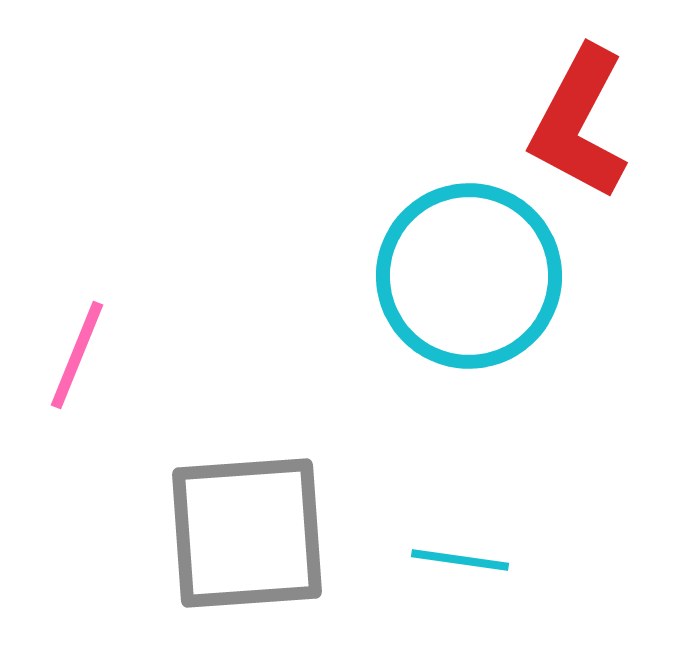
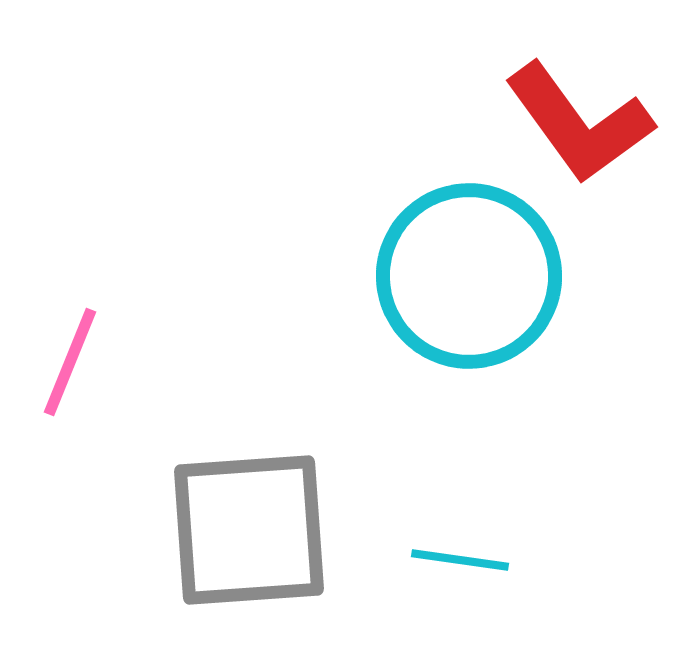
red L-shape: rotated 64 degrees counterclockwise
pink line: moved 7 px left, 7 px down
gray square: moved 2 px right, 3 px up
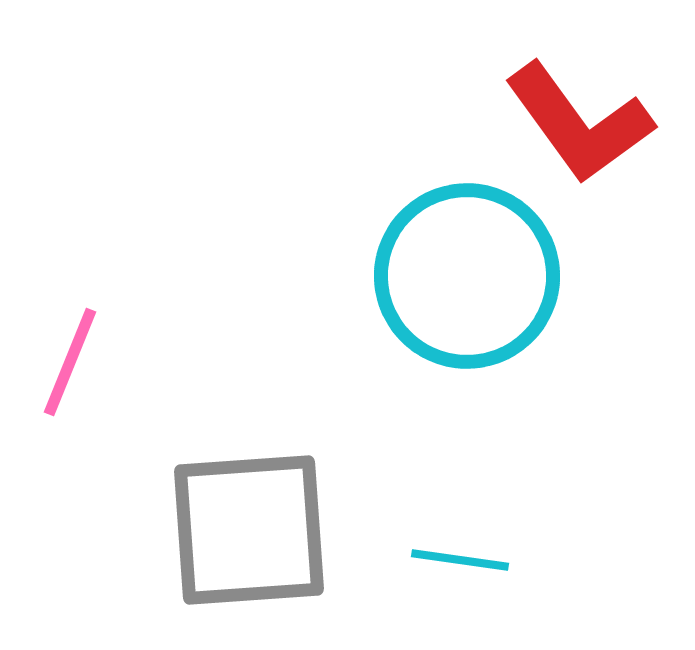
cyan circle: moved 2 px left
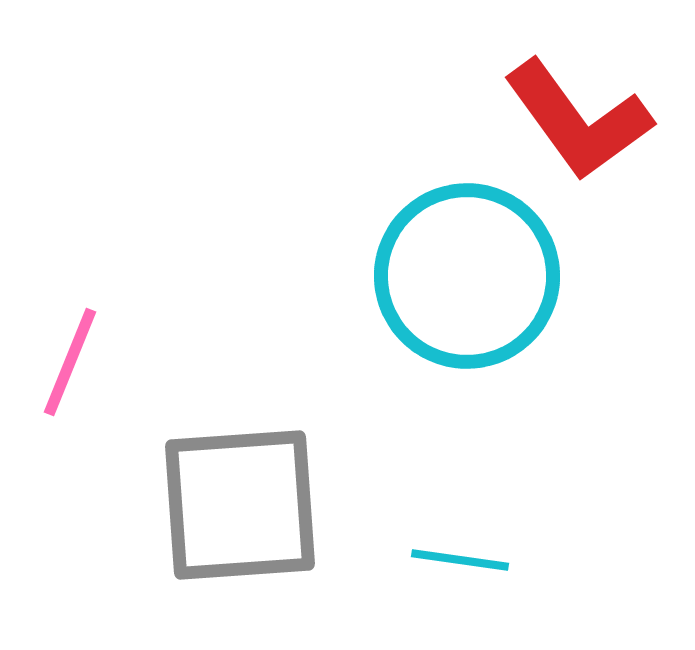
red L-shape: moved 1 px left, 3 px up
gray square: moved 9 px left, 25 px up
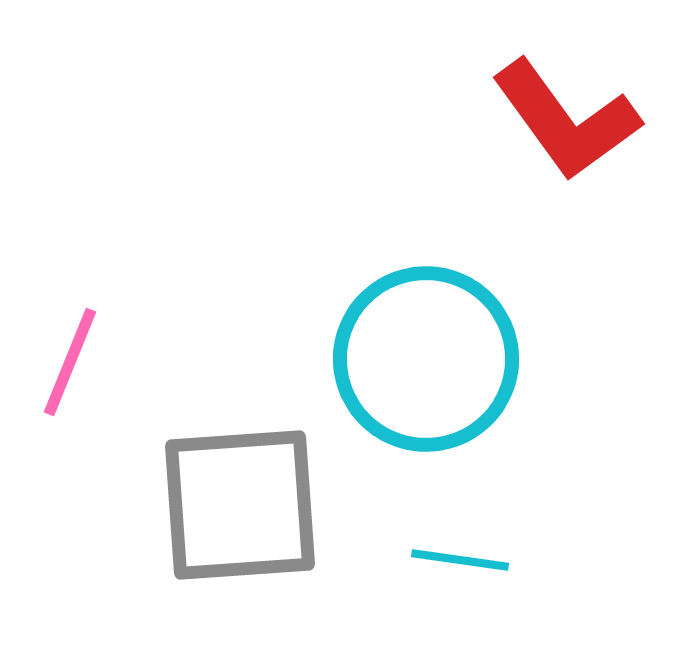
red L-shape: moved 12 px left
cyan circle: moved 41 px left, 83 px down
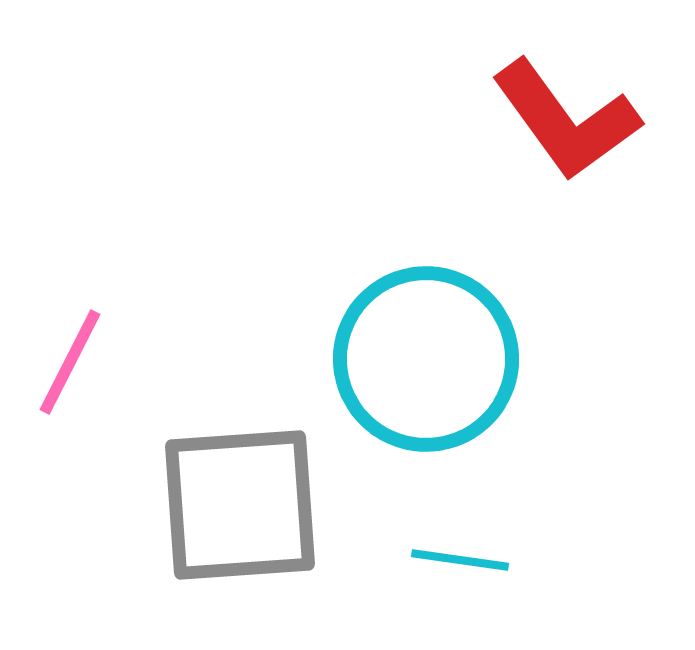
pink line: rotated 5 degrees clockwise
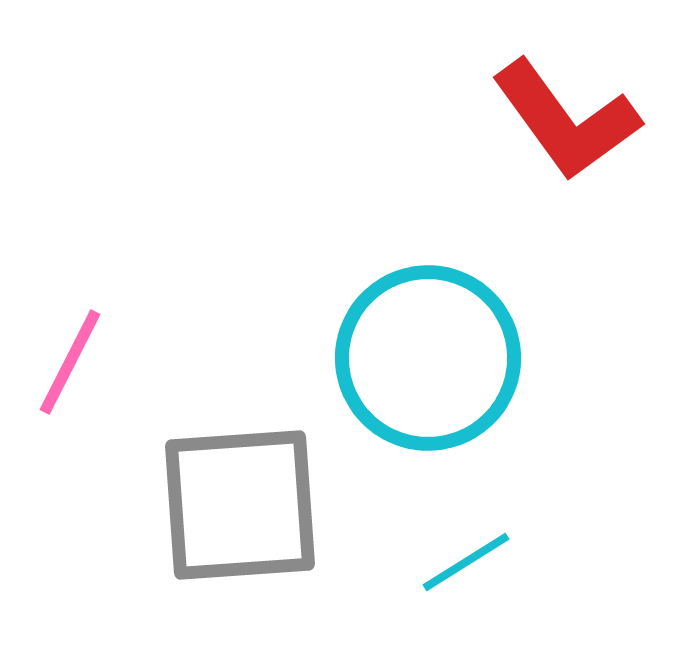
cyan circle: moved 2 px right, 1 px up
cyan line: moved 6 px right, 2 px down; rotated 40 degrees counterclockwise
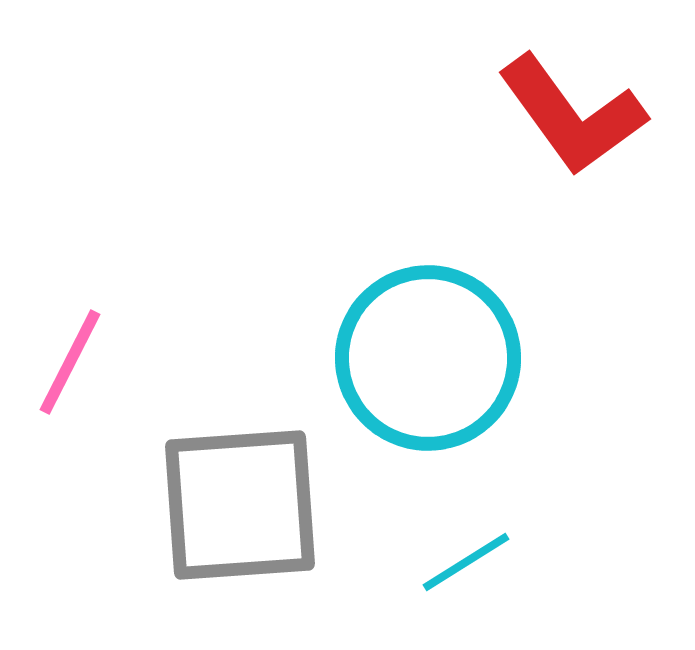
red L-shape: moved 6 px right, 5 px up
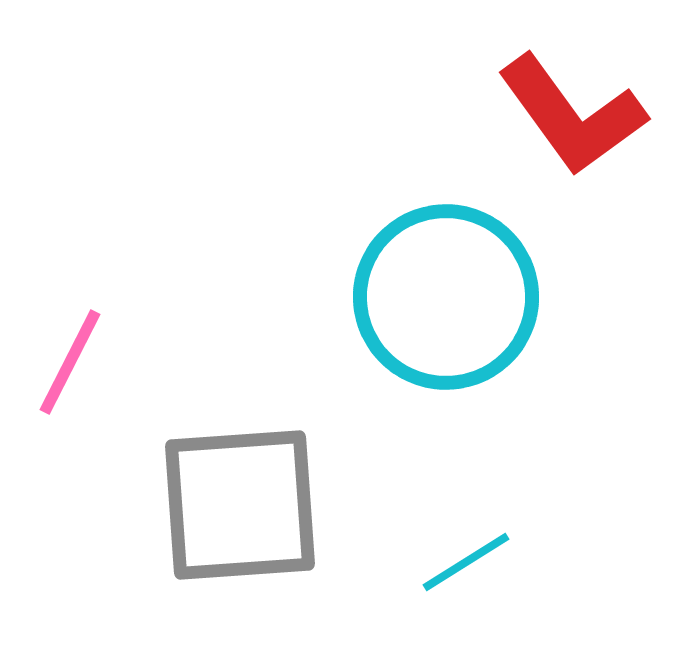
cyan circle: moved 18 px right, 61 px up
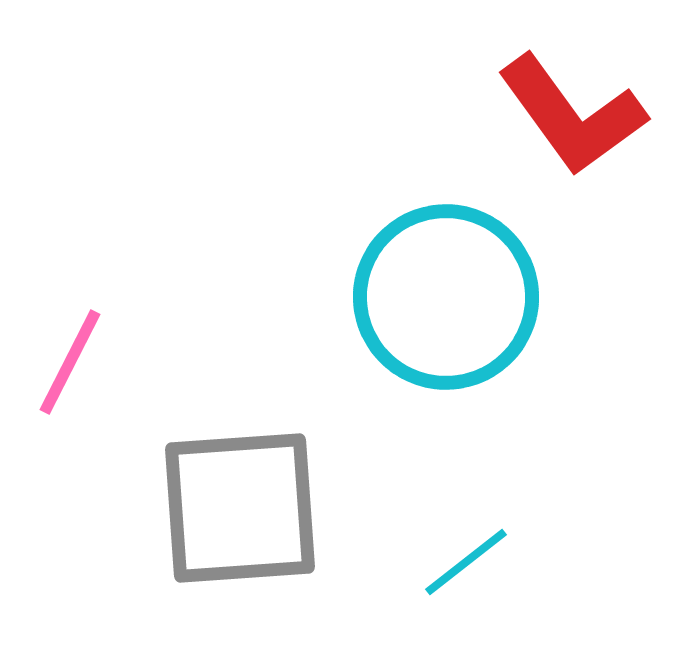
gray square: moved 3 px down
cyan line: rotated 6 degrees counterclockwise
